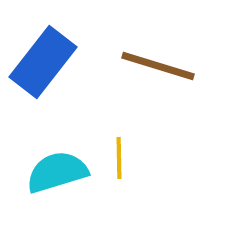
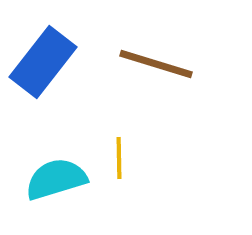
brown line: moved 2 px left, 2 px up
cyan semicircle: moved 1 px left, 7 px down
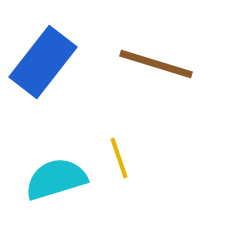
yellow line: rotated 18 degrees counterclockwise
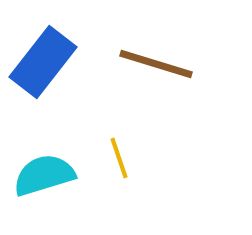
cyan semicircle: moved 12 px left, 4 px up
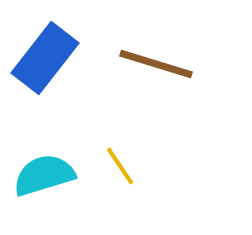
blue rectangle: moved 2 px right, 4 px up
yellow line: moved 1 px right, 8 px down; rotated 15 degrees counterclockwise
